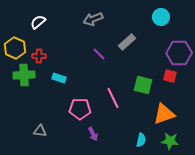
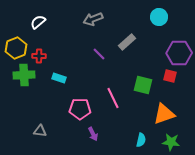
cyan circle: moved 2 px left
yellow hexagon: moved 1 px right; rotated 15 degrees clockwise
green star: moved 1 px right, 1 px down
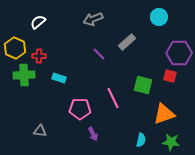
yellow hexagon: moved 1 px left; rotated 15 degrees counterclockwise
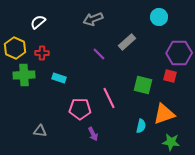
red cross: moved 3 px right, 3 px up
pink line: moved 4 px left
cyan semicircle: moved 14 px up
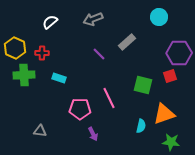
white semicircle: moved 12 px right
red square: rotated 32 degrees counterclockwise
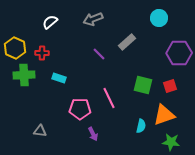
cyan circle: moved 1 px down
red square: moved 10 px down
orange triangle: moved 1 px down
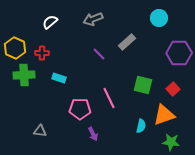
red square: moved 3 px right, 3 px down; rotated 24 degrees counterclockwise
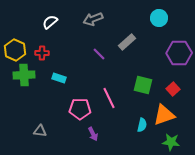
yellow hexagon: moved 2 px down
cyan semicircle: moved 1 px right, 1 px up
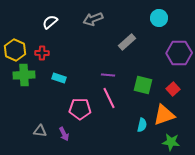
purple line: moved 9 px right, 21 px down; rotated 40 degrees counterclockwise
purple arrow: moved 29 px left
